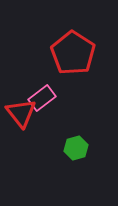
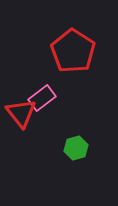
red pentagon: moved 2 px up
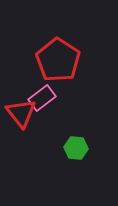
red pentagon: moved 15 px left, 9 px down
green hexagon: rotated 20 degrees clockwise
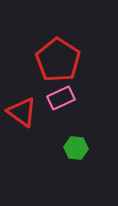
pink rectangle: moved 19 px right; rotated 12 degrees clockwise
red triangle: moved 1 px right, 1 px up; rotated 16 degrees counterclockwise
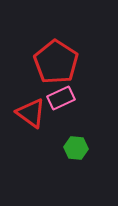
red pentagon: moved 2 px left, 2 px down
red triangle: moved 9 px right, 1 px down
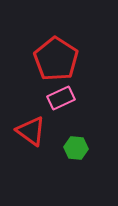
red pentagon: moved 3 px up
red triangle: moved 18 px down
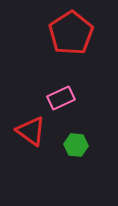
red pentagon: moved 15 px right, 26 px up; rotated 6 degrees clockwise
green hexagon: moved 3 px up
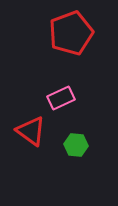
red pentagon: rotated 12 degrees clockwise
